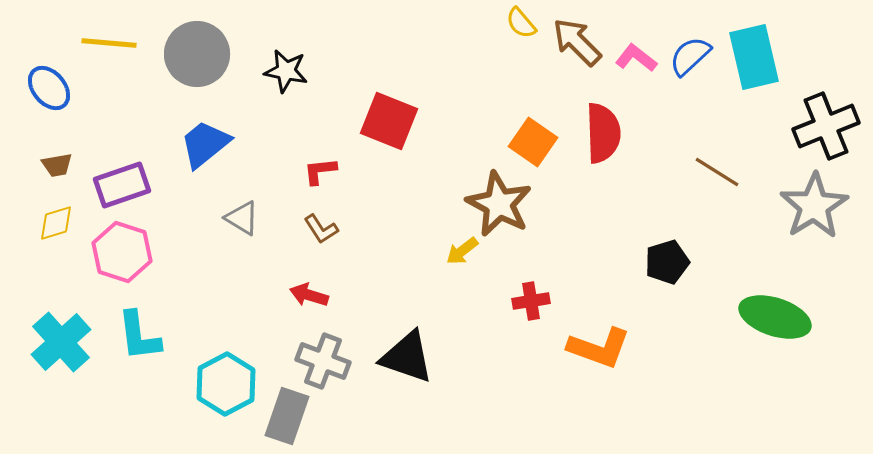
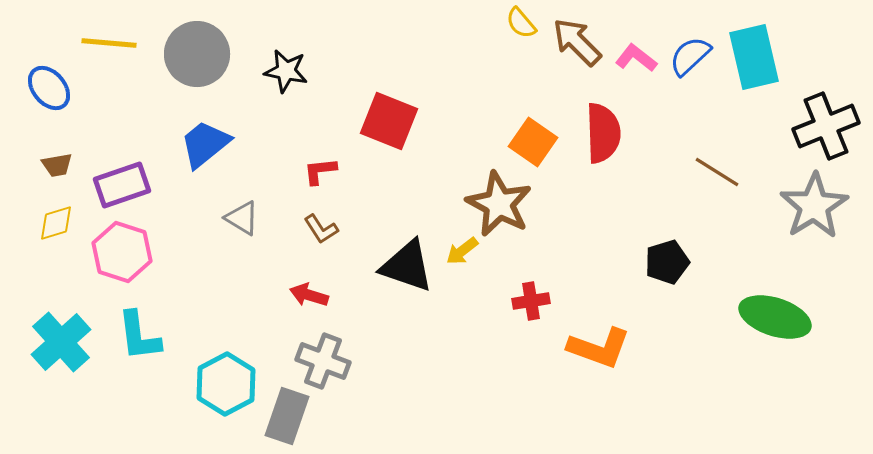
black triangle: moved 91 px up
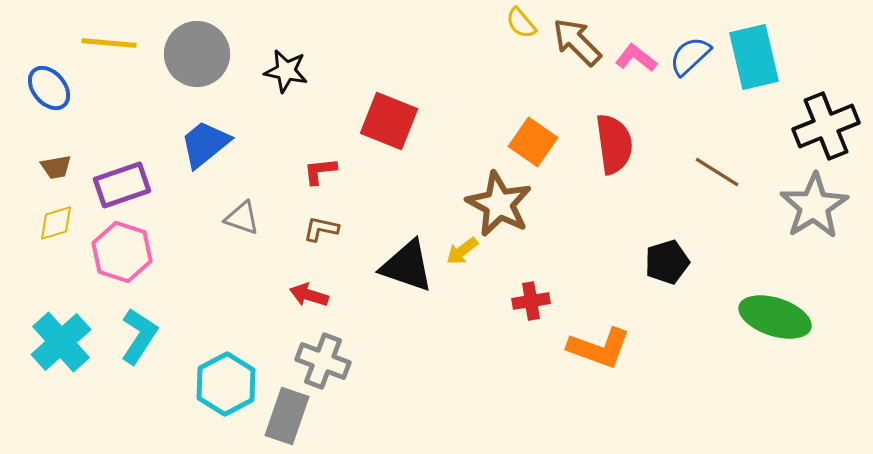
red semicircle: moved 11 px right, 11 px down; rotated 6 degrees counterclockwise
brown trapezoid: moved 1 px left, 2 px down
gray triangle: rotated 12 degrees counterclockwise
brown L-shape: rotated 135 degrees clockwise
cyan L-shape: rotated 140 degrees counterclockwise
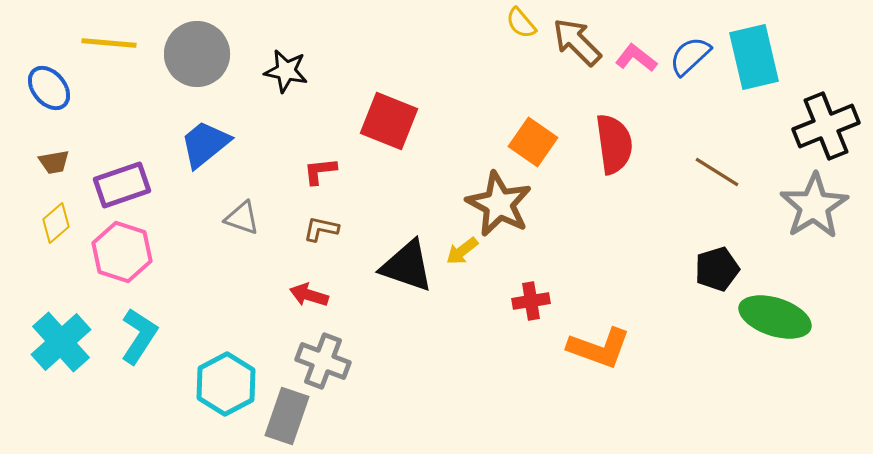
brown trapezoid: moved 2 px left, 5 px up
yellow diamond: rotated 24 degrees counterclockwise
black pentagon: moved 50 px right, 7 px down
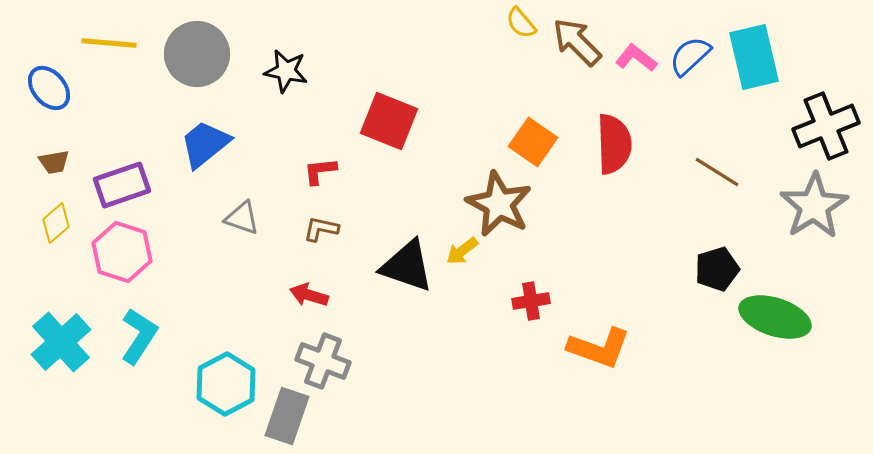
red semicircle: rotated 6 degrees clockwise
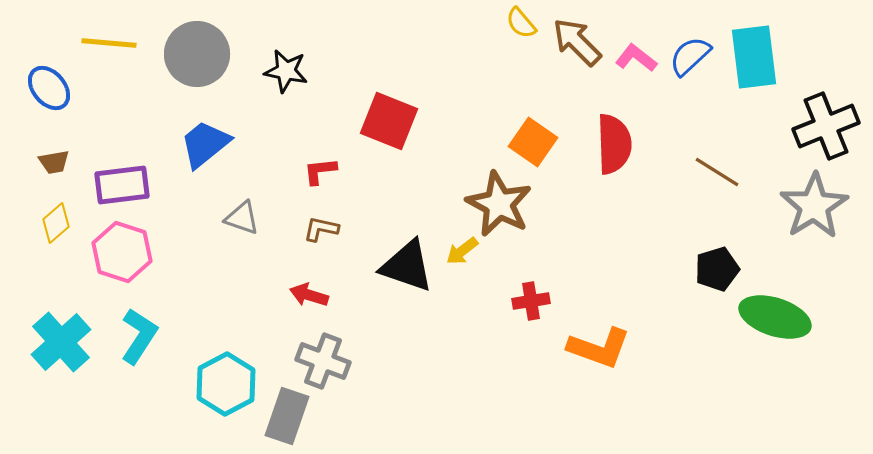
cyan rectangle: rotated 6 degrees clockwise
purple rectangle: rotated 12 degrees clockwise
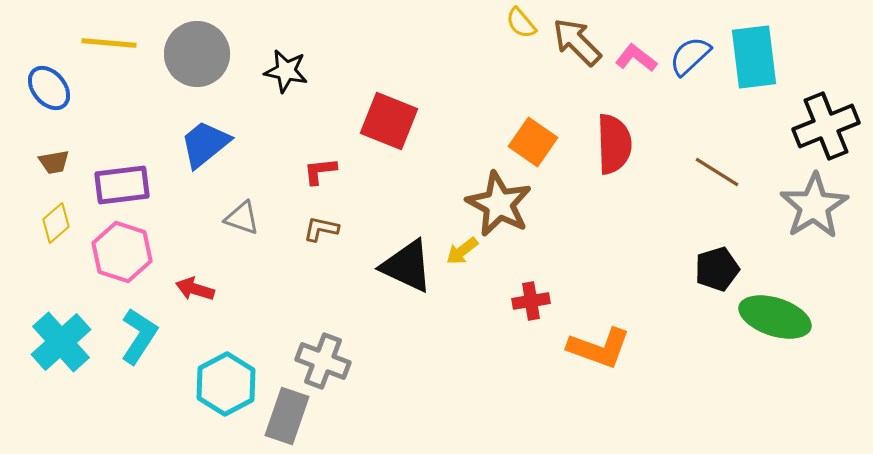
black triangle: rotated 6 degrees clockwise
red arrow: moved 114 px left, 6 px up
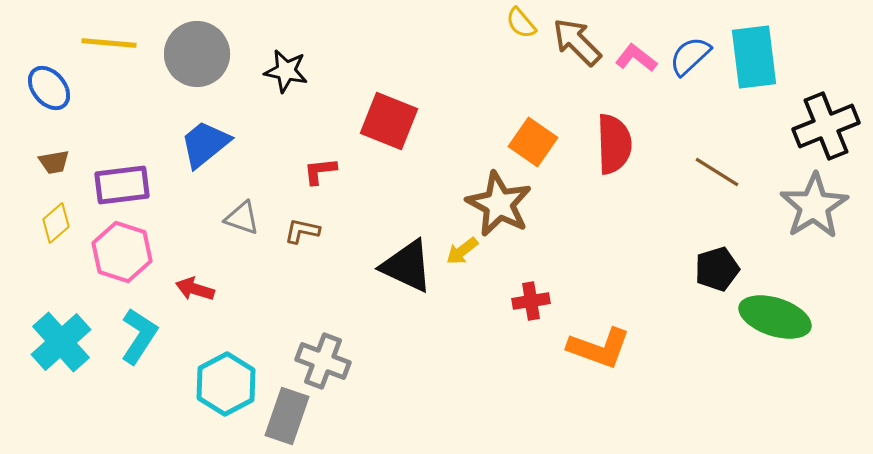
brown L-shape: moved 19 px left, 2 px down
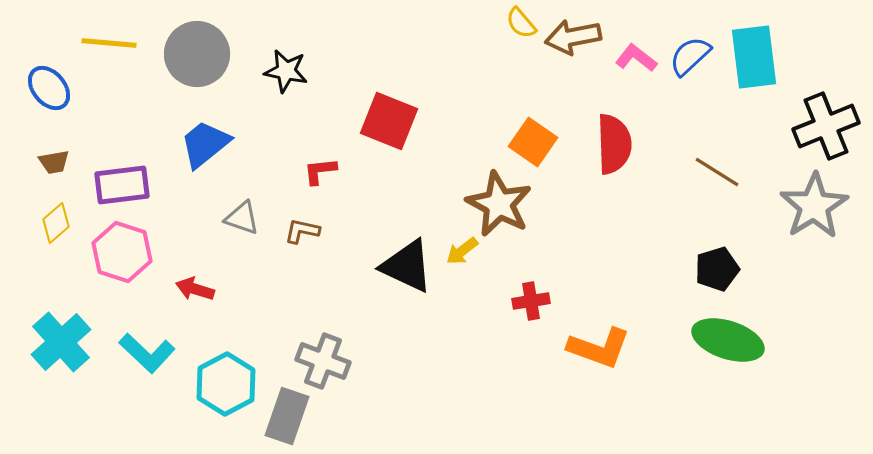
brown arrow: moved 4 px left, 5 px up; rotated 56 degrees counterclockwise
green ellipse: moved 47 px left, 23 px down
cyan L-shape: moved 8 px right, 17 px down; rotated 100 degrees clockwise
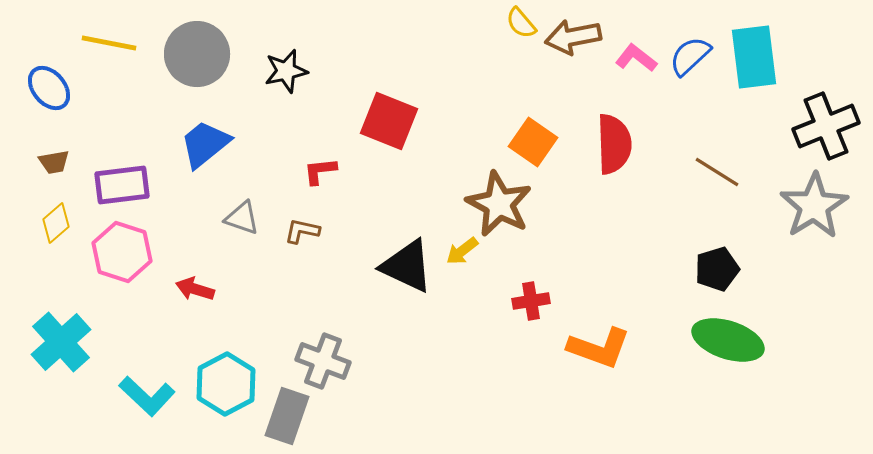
yellow line: rotated 6 degrees clockwise
black star: rotated 24 degrees counterclockwise
cyan L-shape: moved 43 px down
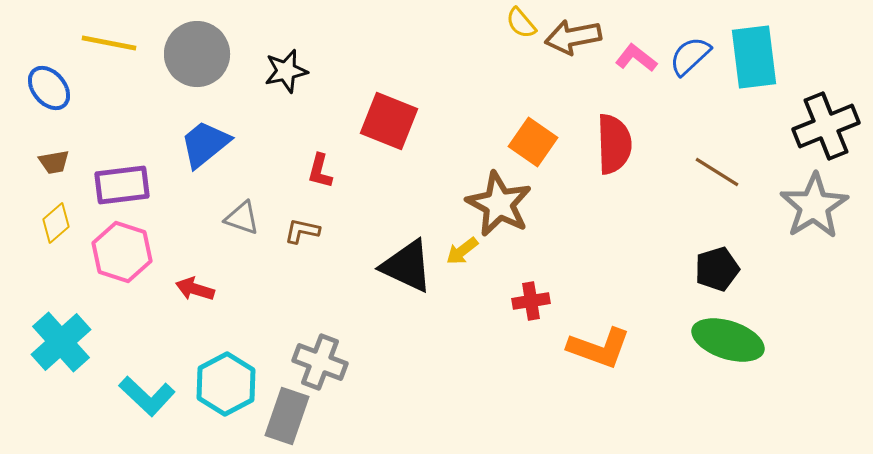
red L-shape: rotated 69 degrees counterclockwise
gray cross: moved 3 px left, 1 px down
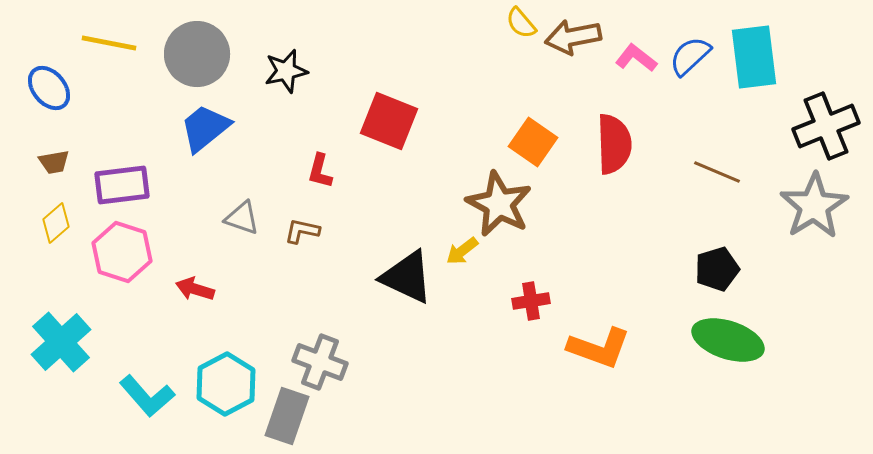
blue trapezoid: moved 16 px up
brown line: rotated 9 degrees counterclockwise
black triangle: moved 11 px down
cyan L-shape: rotated 6 degrees clockwise
